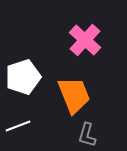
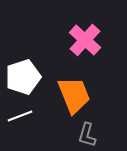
white line: moved 2 px right, 10 px up
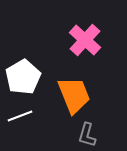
white pentagon: rotated 12 degrees counterclockwise
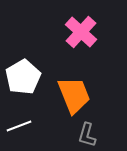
pink cross: moved 4 px left, 8 px up
white line: moved 1 px left, 10 px down
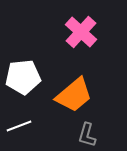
white pentagon: rotated 24 degrees clockwise
orange trapezoid: rotated 72 degrees clockwise
